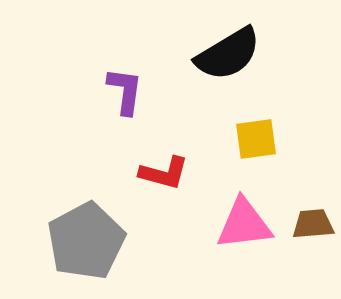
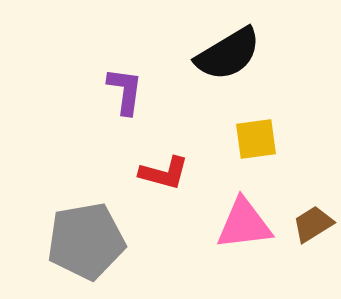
brown trapezoid: rotated 27 degrees counterclockwise
gray pentagon: rotated 18 degrees clockwise
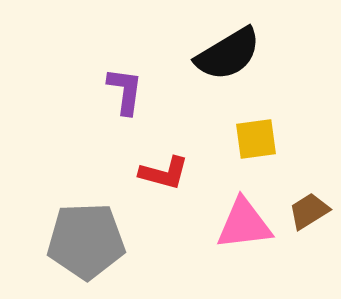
brown trapezoid: moved 4 px left, 13 px up
gray pentagon: rotated 8 degrees clockwise
